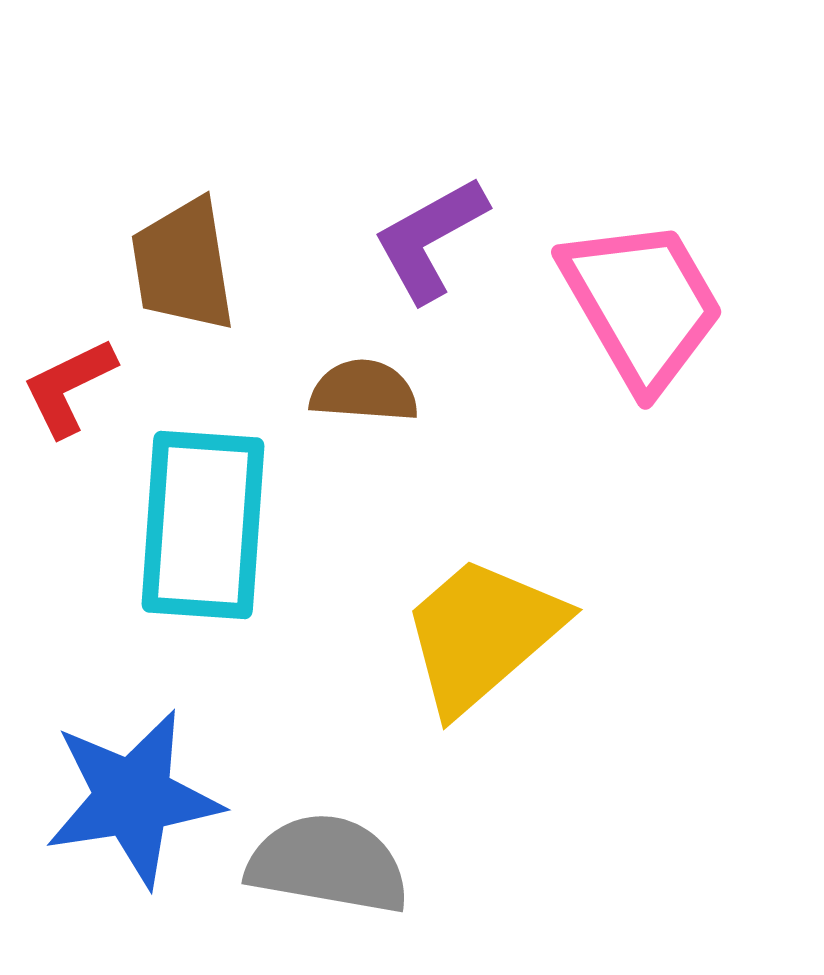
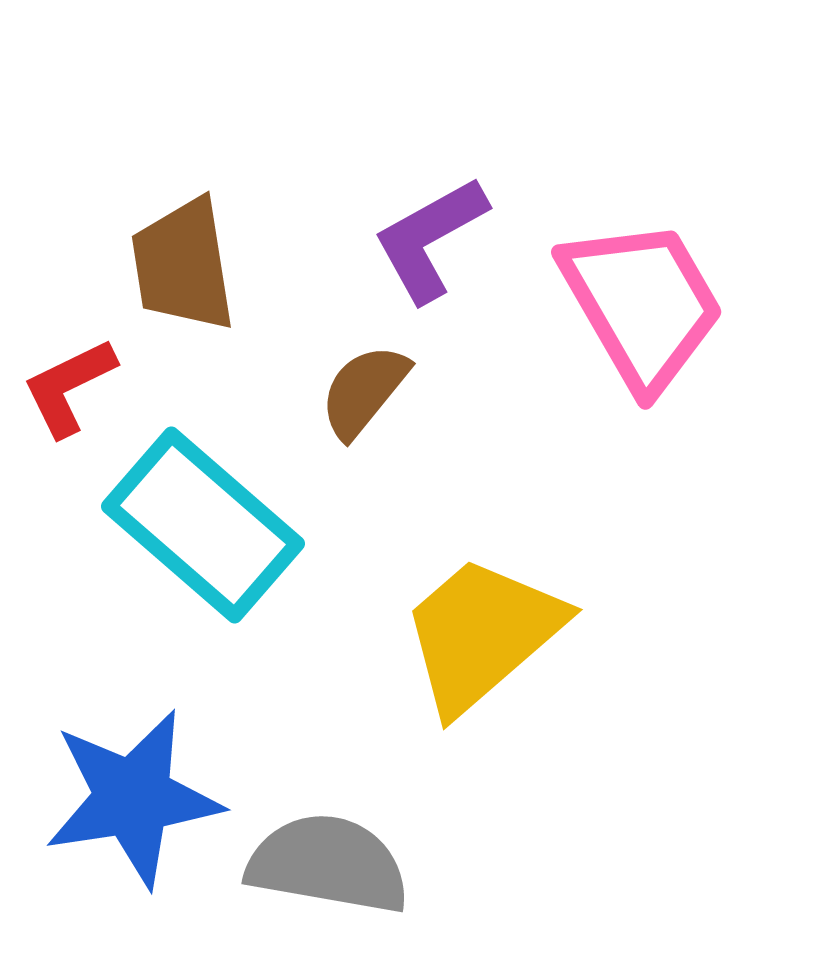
brown semicircle: rotated 55 degrees counterclockwise
cyan rectangle: rotated 53 degrees counterclockwise
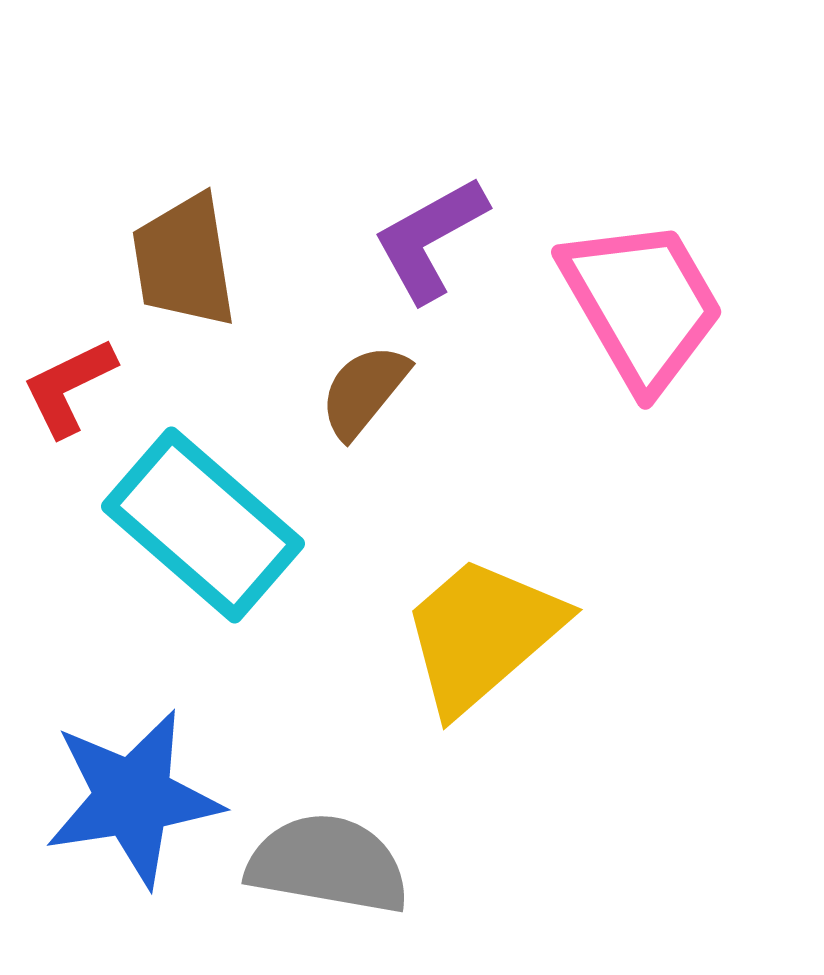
brown trapezoid: moved 1 px right, 4 px up
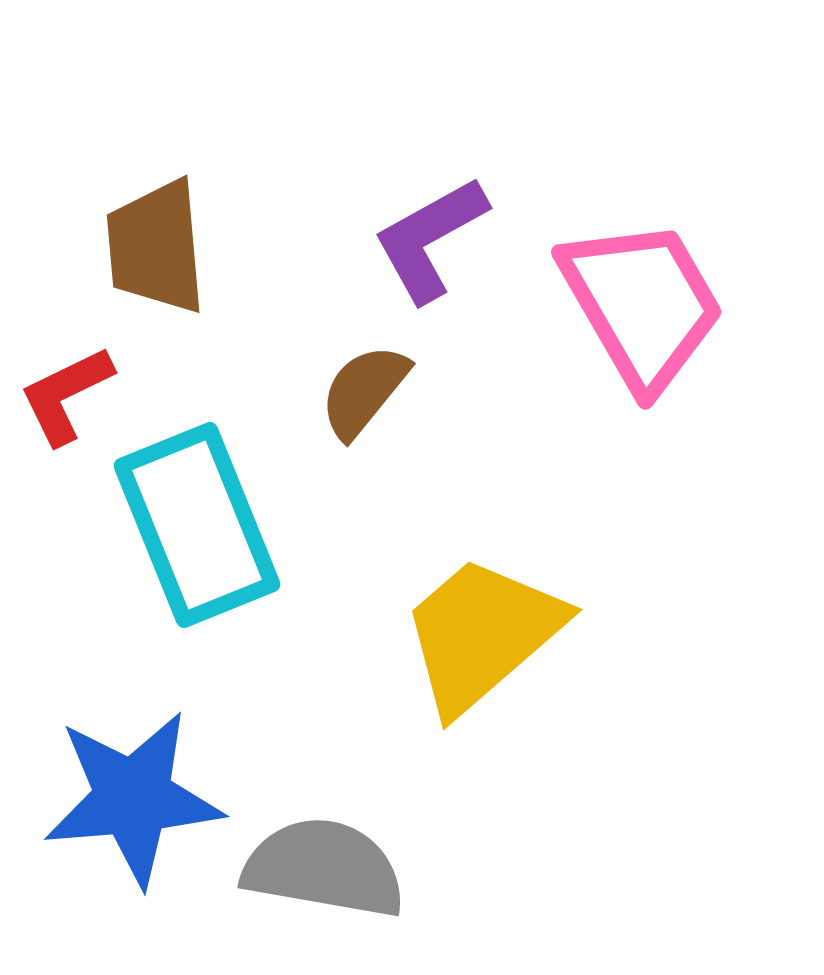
brown trapezoid: moved 28 px left, 14 px up; rotated 4 degrees clockwise
red L-shape: moved 3 px left, 8 px down
cyan rectangle: moved 6 px left; rotated 27 degrees clockwise
blue star: rotated 4 degrees clockwise
gray semicircle: moved 4 px left, 4 px down
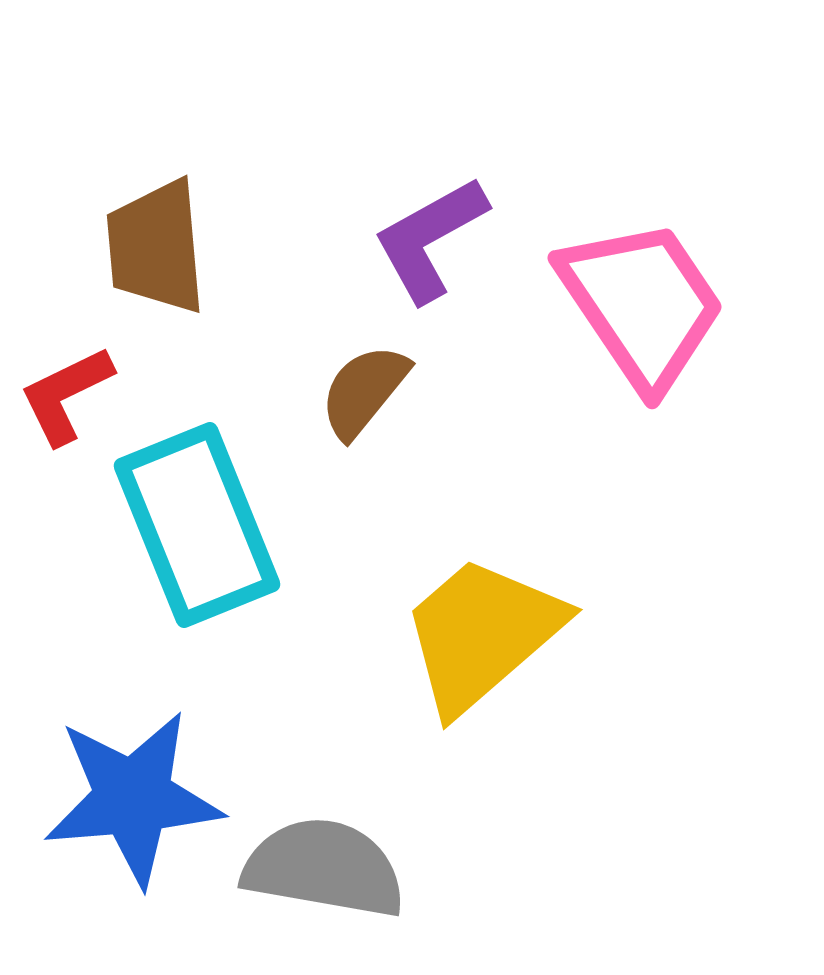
pink trapezoid: rotated 4 degrees counterclockwise
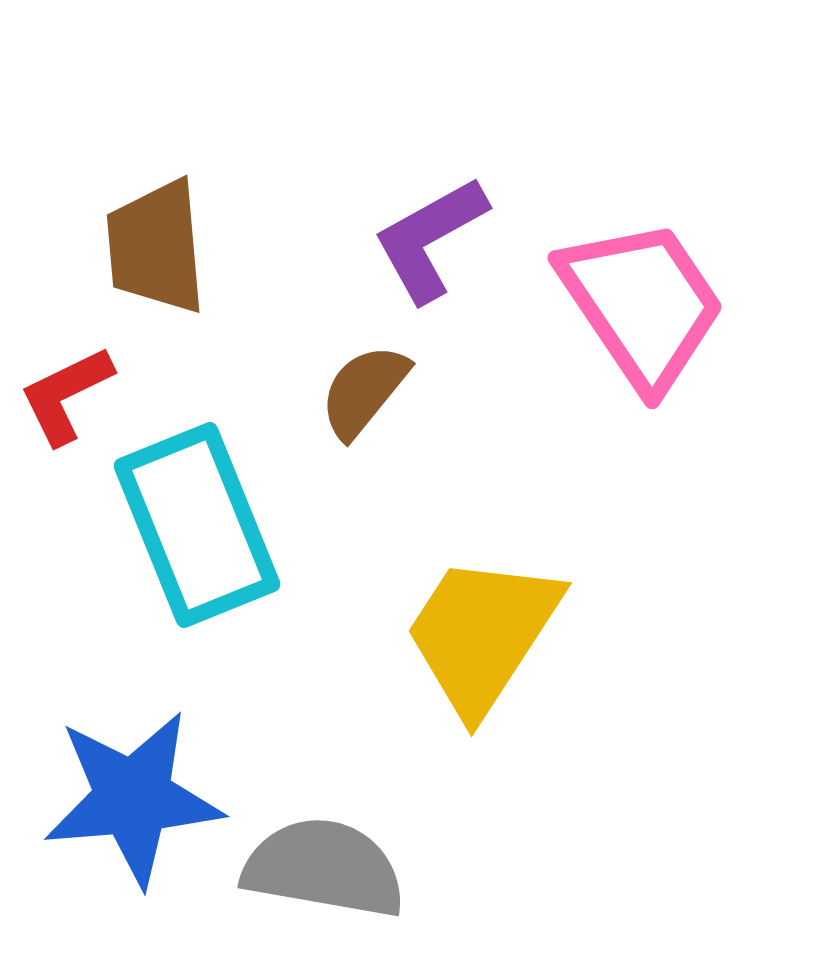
yellow trapezoid: rotated 16 degrees counterclockwise
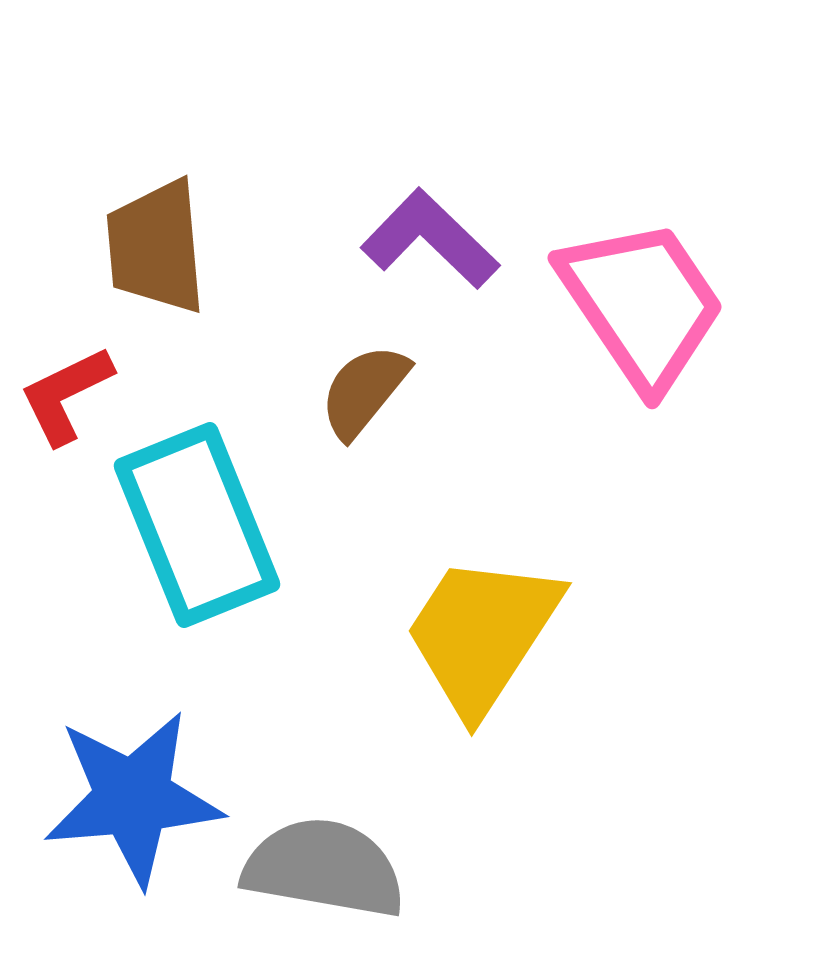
purple L-shape: rotated 73 degrees clockwise
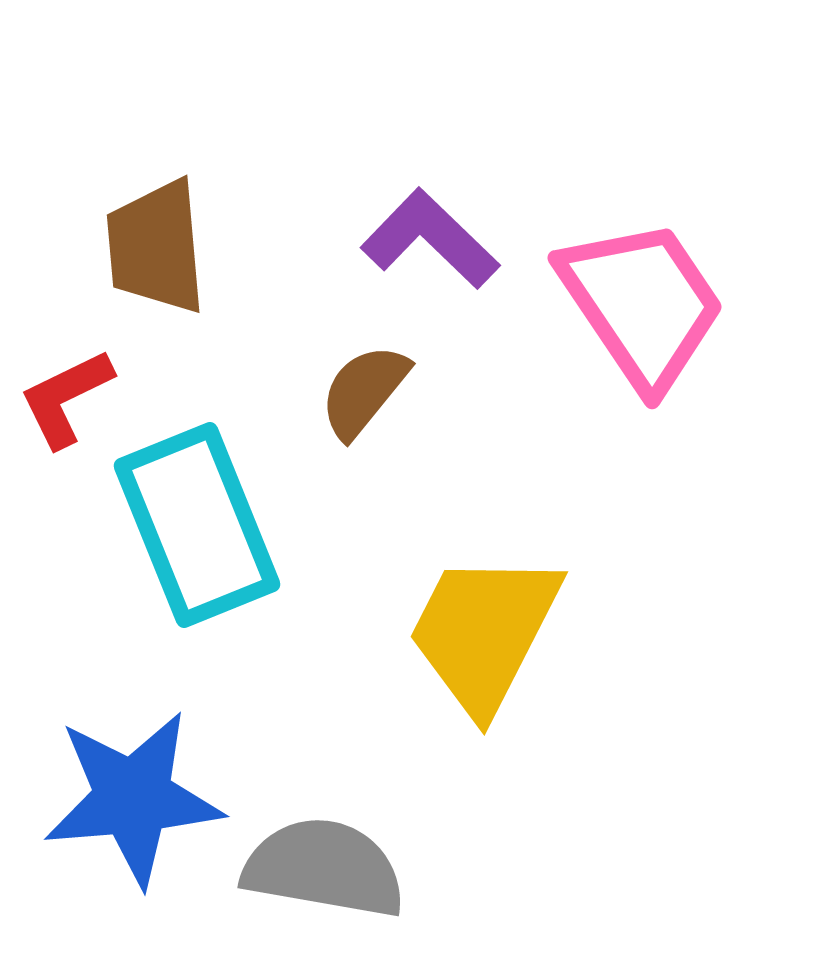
red L-shape: moved 3 px down
yellow trapezoid: moved 2 px right, 2 px up; rotated 6 degrees counterclockwise
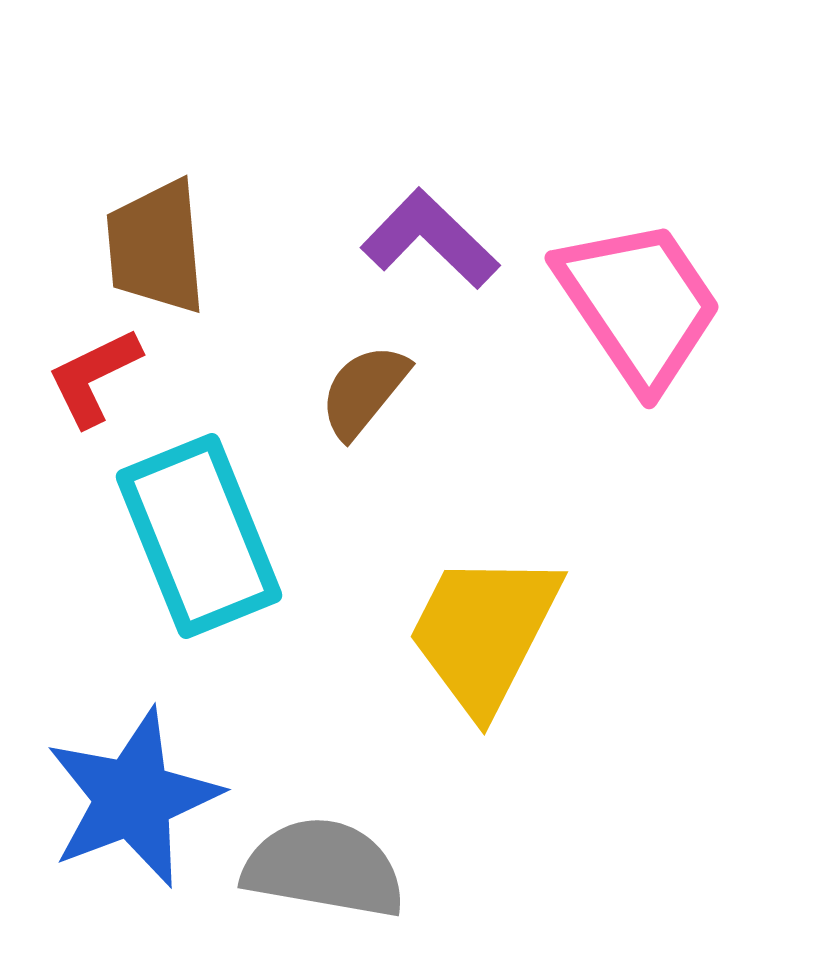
pink trapezoid: moved 3 px left
red L-shape: moved 28 px right, 21 px up
cyan rectangle: moved 2 px right, 11 px down
blue star: rotated 16 degrees counterclockwise
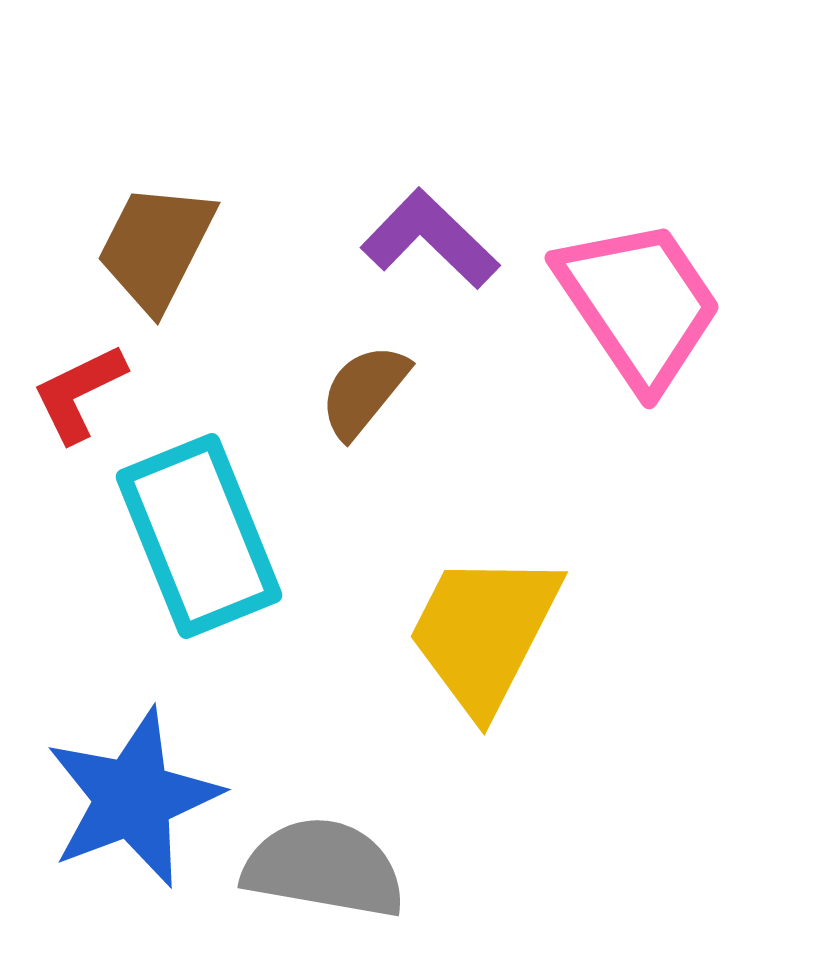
brown trapezoid: rotated 32 degrees clockwise
red L-shape: moved 15 px left, 16 px down
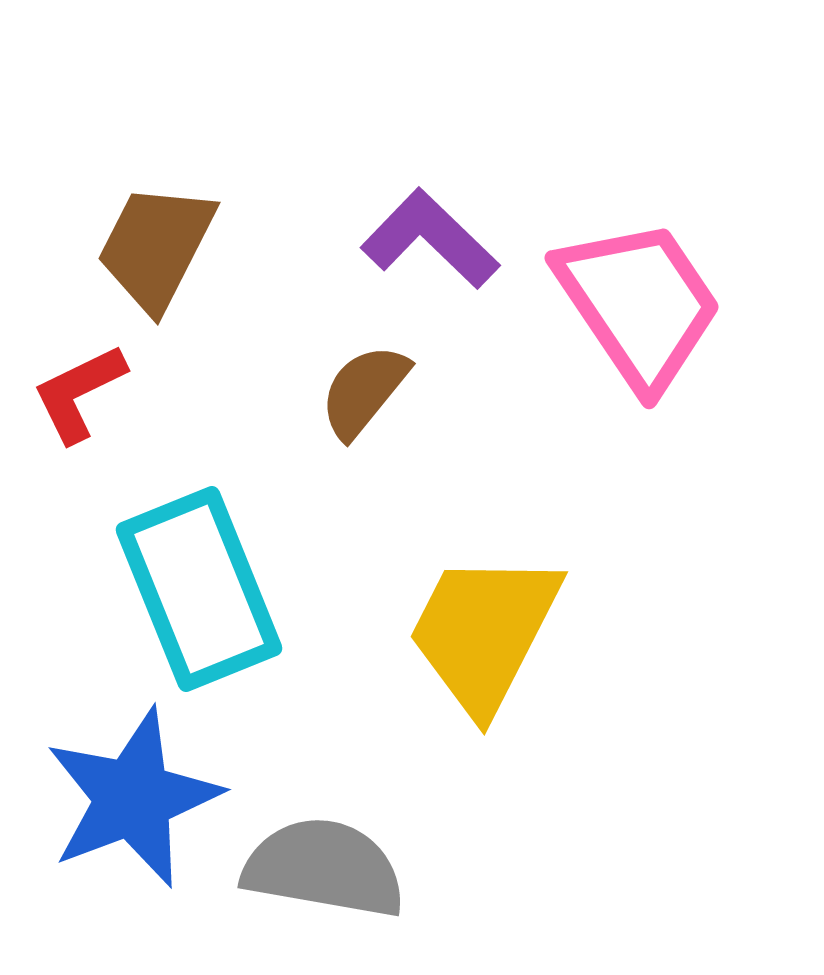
cyan rectangle: moved 53 px down
